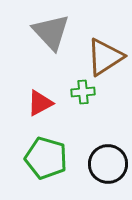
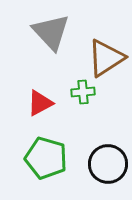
brown triangle: moved 1 px right, 1 px down
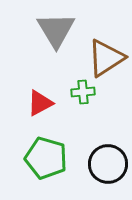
gray triangle: moved 5 px right, 2 px up; rotated 12 degrees clockwise
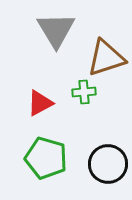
brown triangle: rotated 15 degrees clockwise
green cross: moved 1 px right
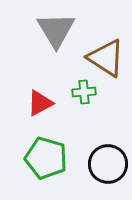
brown triangle: rotated 51 degrees clockwise
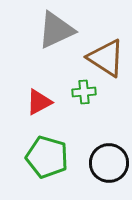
gray triangle: rotated 36 degrees clockwise
red triangle: moved 1 px left, 1 px up
green pentagon: moved 1 px right, 1 px up
black circle: moved 1 px right, 1 px up
